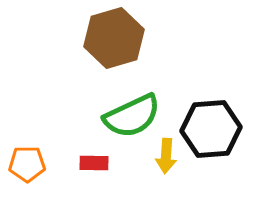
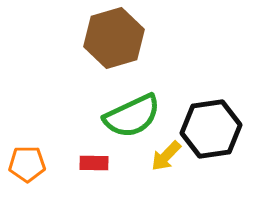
black hexagon: rotated 4 degrees counterclockwise
yellow arrow: rotated 40 degrees clockwise
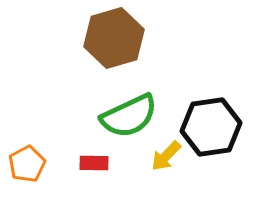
green semicircle: moved 3 px left
black hexagon: moved 2 px up
orange pentagon: rotated 27 degrees counterclockwise
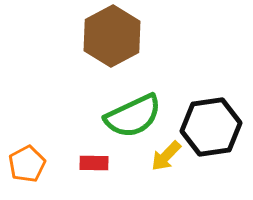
brown hexagon: moved 2 px left, 2 px up; rotated 12 degrees counterclockwise
green semicircle: moved 4 px right
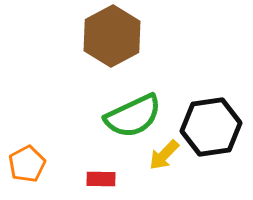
yellow arrow: moved 2 px left, 1 px up
red rectangle: moved 7 px right, 16 px down
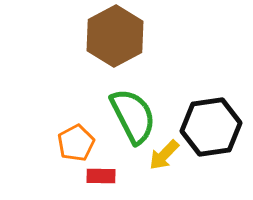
brown hexagon: moved 3 px right
green semicircle: rotated 92 degrees counterclockwise
orange pentagon: moved 49 px right, 21 px up
red rectangle: moved 3 px up
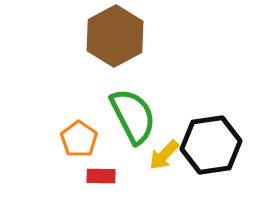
black hexagon: moved 18 px down
orange pentagon: moved 3 px right, 4 px up; rotated 9 degrees counterclockwise
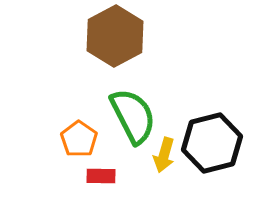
black hexagon: moved 1 px right, 2 px up; rotated 6 degrees counterclockwise
yellow arrow: rotated 28 degrees counterclockwise
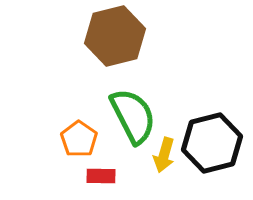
brown hexagon: rotated 14 degrees clockwise
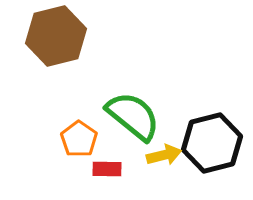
brown hexagon: moved 59 px left
green semicircle: rotated 24 degrees counterclockwise
yellow arrow: rotated 120 degrees counterclockwise
red rectangle: moved 6 px right, 7 px up
